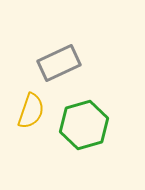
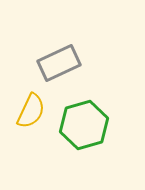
yellow semicircle: rotated 6 degrees clockwise
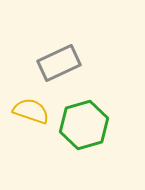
yellow semicircle: rotated 96 degrees counterclockwise
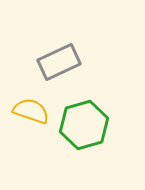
gray rectangle: moved 1 px up
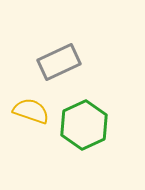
green hexagon: rotated 9 degrees counterclockwise
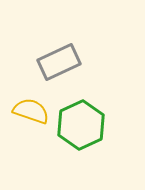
green hexagon: moved 3 px left
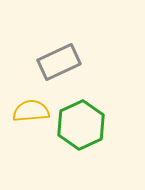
yellow semicircle: rotated 24 degrees counterclockwise
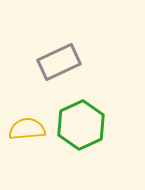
yellow semicircle: moved 4 px left, 18 px down
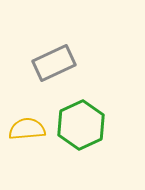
gray rectangle: moved 5 px left, 1 px down
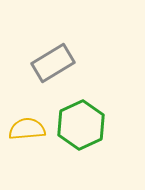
gray rectangle: moved 1 px left; rotated 6 degrees counterclockwise
